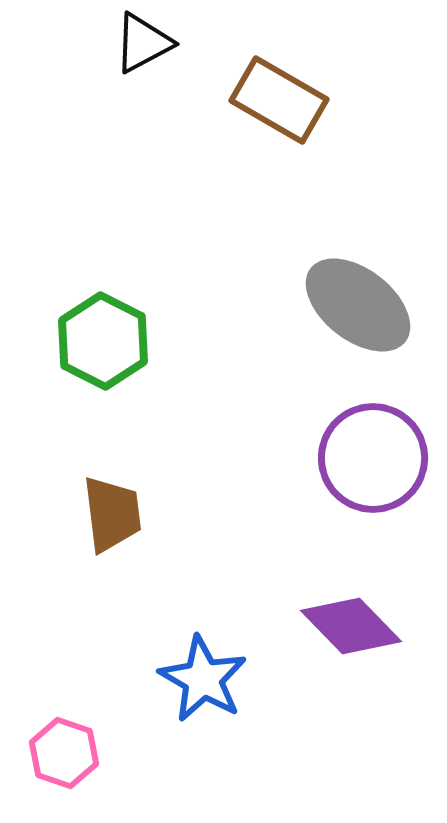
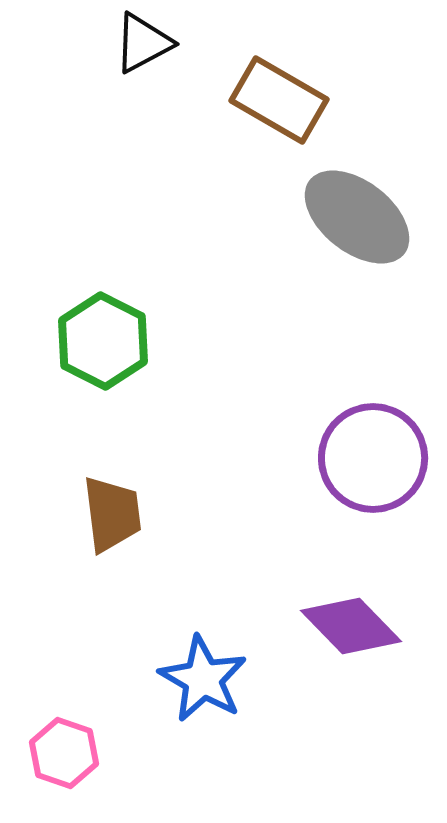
gray ellipse: moved 1 px left, 88 px up
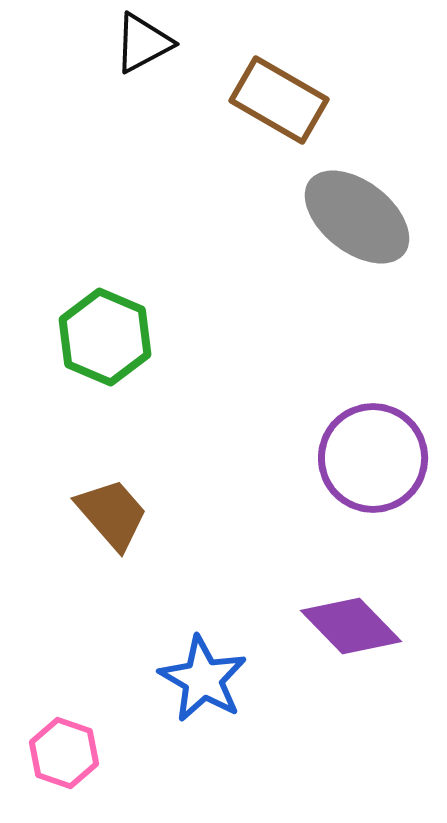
green hexagon: moved 2 px right, 4 px up; rotated 4 degrees counterclockwise
brown trapezoid: rotated 34 degrees counterclockwise
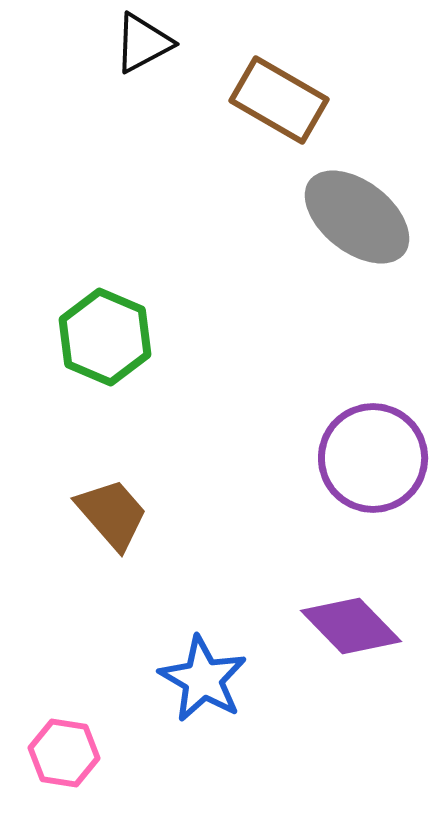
pink hexagon: rotated 10 degrees counterclockwise
